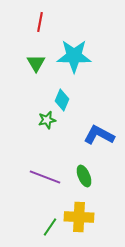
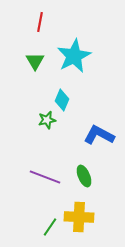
cyan star: rotated 28 degrees counterclockwise
green triangle: moved 1 px left, 2 px up
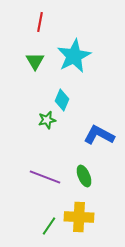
green line: moved 1 px left, 1 px up
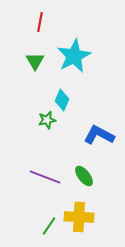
green ellipse: rotated 15 degrees counterclockwise
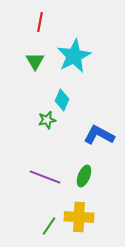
green ellipse: rotated 60 degrees clockwise
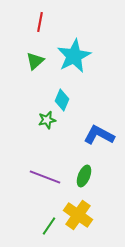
green triangle: rotated 18 degrees clockwise
yellow cross: moved 1 px left, 2 px up; rotated 32 degrees clockwise
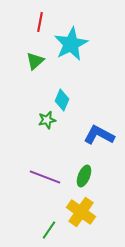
cyan star: moved 3 px left, 12 px up
yellow cross: moved 3 px right, 3 px up
green line: moved 4 px down
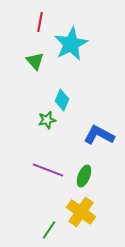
green triangle: rotated 30 degrees counterclockwise
purple line: moved 3 px right, 7 px up
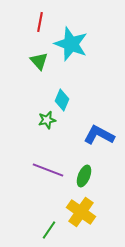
cyan star: rotated 24 degrees counterclockwise
green triangle: moved 4 px right
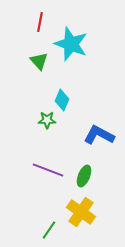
green star: rotated 12 degrees clockwise
